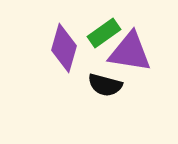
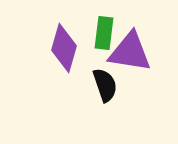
green rectangle: rotated 48 degrees counterclockwise
black semicircle: rotated 124 degrees counterclockwise
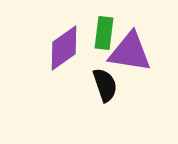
purple diamond: rotated 39 degrees clockwise
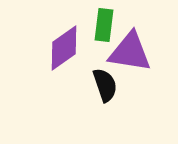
green rectangle: moved 8 px up
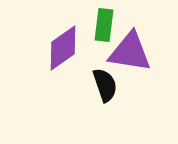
purple diamond: moved 1 px left
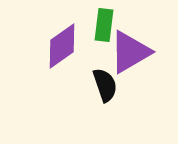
purple diamond: moved 1 px left, 2 px up
purple triangle: rotated 39 degrees counterclockwise
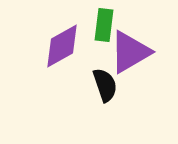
purple diamond: rotated 6 degrees clockwise
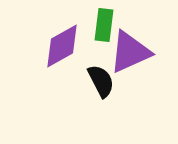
purple triangle: rotated 6 degrees clockwise
black semicircle: moved 4 px left, 4 px up; rotated 8 degrees counterclockwise
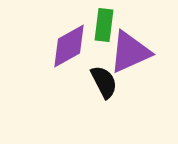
purple diamond: moved 7 px right
black semicircle: moved 3 px right, 1 px down
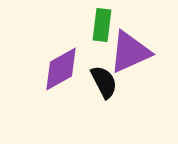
green rectangle: moved 2 px left
purple diamond: moved 8 px left, 23 px down
